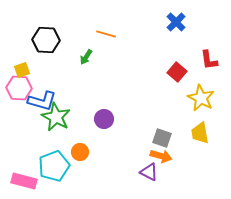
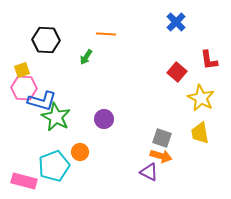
orange line: rotated 12 degrees counterclockwise
pink hexagon: moved 5 px right
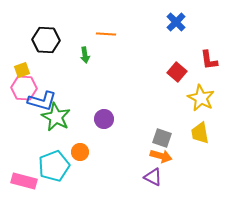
green arrow: moved 1 px left, 2 px up; rotated 42 degrees counterclockwise
purple triangle: moved 4 px right, 5 px down
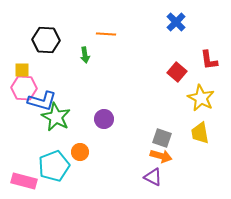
yellow square: rotated 21 degrees clockwise
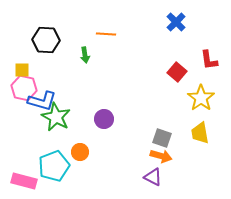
pink hexagon: rotated 10 degrees clockwise
yellow star: rotated 8 degrees clockwise
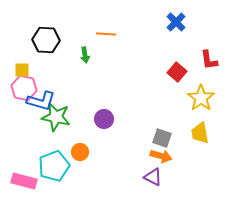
blue L-shape: moved 1 px left
green star: rotated 16 degrees counterclockwise
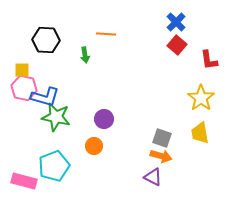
red square: moved 27 px up
blue L-shape: moved 4 px right, 4 px up
orange circle: moved 14 px right, 6 px up
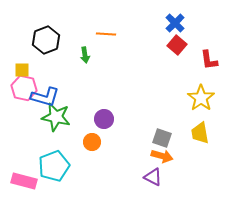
blue cross: moved 1 px left, 1 px down
black hexagon: rotated 24 degrees counterclockwise
orange circle: moved 2 px left, 4 px up
orange arrow: moved 1 px right
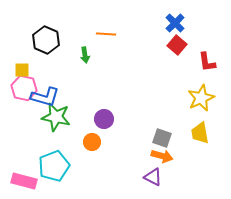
black hexagon: rotated 16 degrees counterclockwise
red L-shape: moved 2 px left, 2 px down
yellow star: rotated 12 degrees clockwise
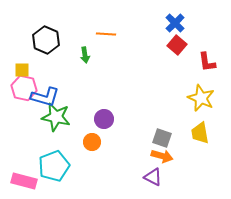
yellow star: rotated 24 degrees counterclockwise
